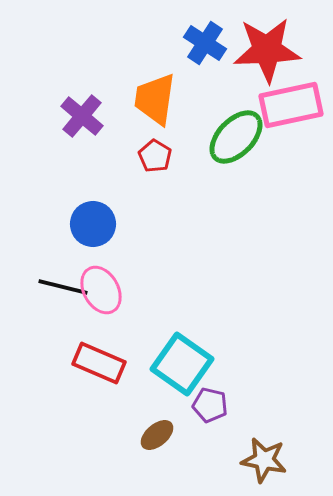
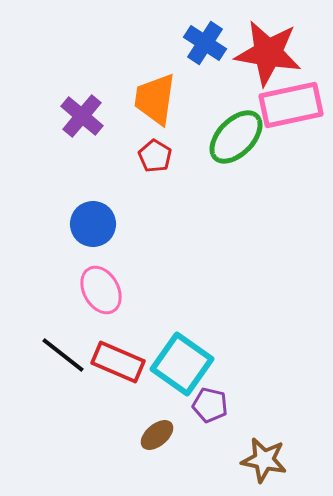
red star: moved 1 px right, 3 px down; rotated 12 degrees clockwise
black line: moved 68 px down; rotated 24 degrees clockwise
red rectangle: moved 19 px right, 1 px up
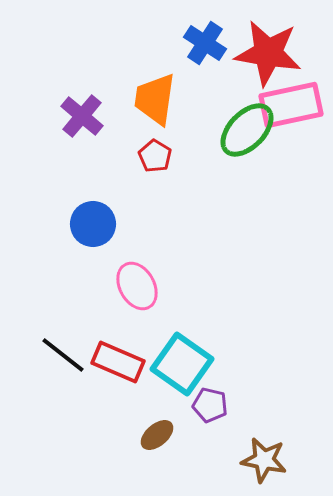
green ellipse: moved 11 px right, 7 px up
pink ellipse: moved 36 px right, 4 px up
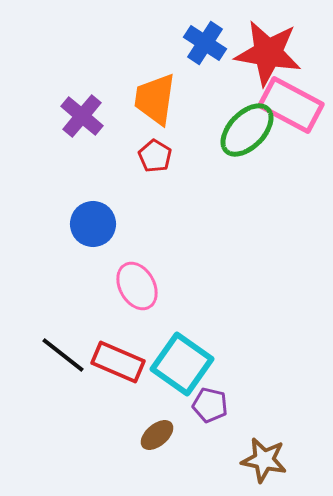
pink rectangle: rotated 40 degrees clockwise
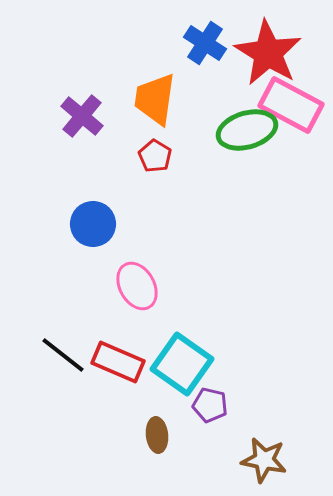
red star: rotated 22 degrees clockwise
green ellipse: rotated 30 degrees clockwise
brown ellipse: rotated 56 degrees counterclockwise
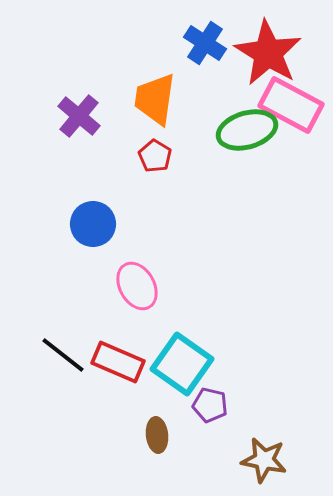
purple cross: moved 3 px left
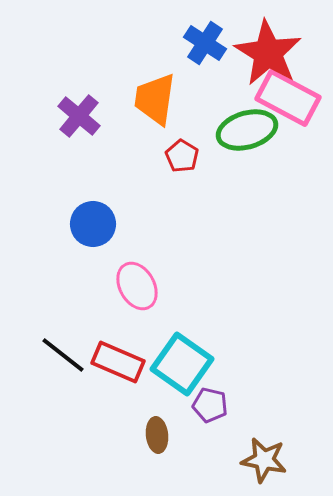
pink rectangle: moved 3 px left, 7 px up
red pentagon: moved 27 px right
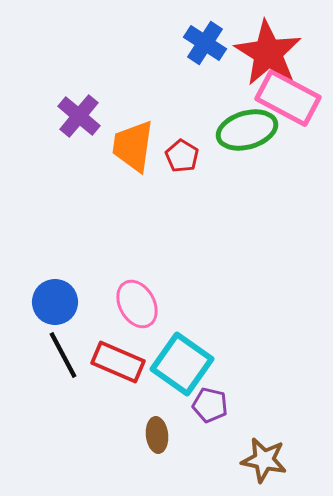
orange trapezoid: moved 22 px left, 47 px down
blue circle: moved 38 px left, 78 px down
pink ellipse: moved 18 px down
black line: rotated 24 degrees clockwise
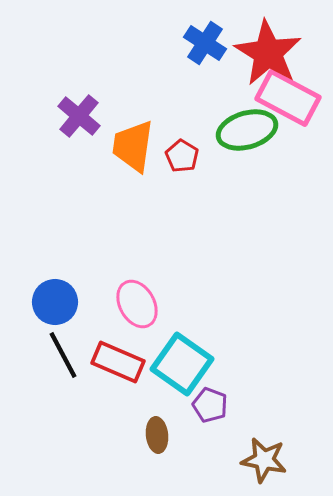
purple pentagon: rotated 8 degrees clockwise
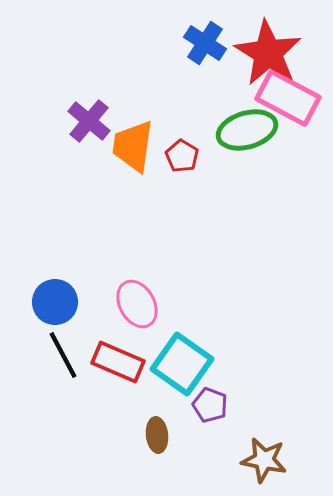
purple cross: moved 10 px right, 5 px down
